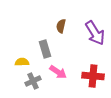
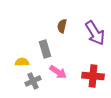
brown semicircle: moved 1 px right
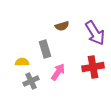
brown semicircle: rotated 120 degrees counterclockwise
pink arrow: rotated 90 degrees counterclockwise
red cross: moved 9 px up; rotated 15 degrees counterclockwise
gray cross: moved 2 px left
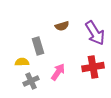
gray rectangle: moved 7 px left, 3 px up
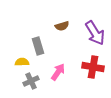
red cross: rotated 20 degrees clockwise
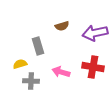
purple arrow: rotated 110 degrees clockwise
yellow semicircle: moved 2 px left, 2 px down; rotated 16 degrees counterclockwise
pink arrow: moved 3 px right; rotated 108 degrees counterclockwise
gray cross: rotated 28 degrees clockwise
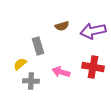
purple arrow: moved 2 px left, 2 px up
yellow semicircle: rotated 24 degrees counterclockwise
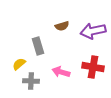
yellow semicircle: moved 1 px left
